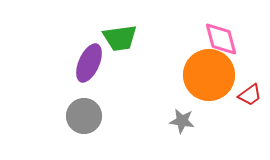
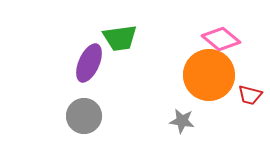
pink diamond: rotated 36 degrees counterclockwise
red trapezoid: rotated 50 degrees clockwise
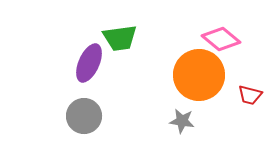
orange circle: moved 10 px left
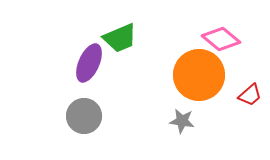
green trapezoid: rotated 15 degrees counterclockwise
red trapezoid: rotated 55 degrees counterclockwise
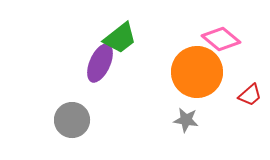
green trapezoid: rotated 15 degrees counterclockwise
purple ellipse: moved 11 px right
orange circle: moved 2 px left, 3 px up
gray circle: moved 12 px left, 4 px down
gray star: moved 4 px right, 1 px up
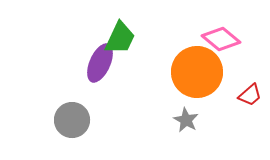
green trapezoid: rotated 27 degrees counterclockwise
gray star: rotated 20 degrees clockwise
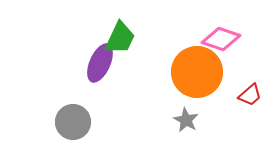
pink diamond: rotated 21 degrees counterclockwise
gray circle: moved 1 px right, 2 px down
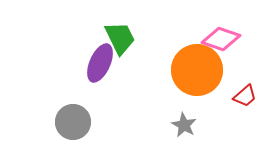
green trapezoid: rotated 51 degrees counterclockwise
orange circle: moved 2 px up
red trapezoid: moved 5 px left, 1 px down
gray star: moved 2 px left, 5 px down
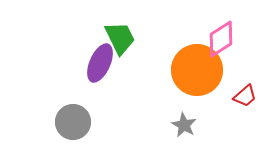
pink diamond: rotated 51 degrees counterclockwise
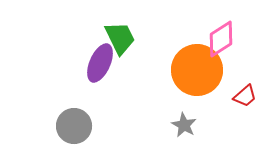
gray circle: moved 1 px right, 4 px down
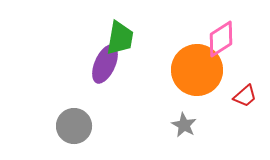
green trapezoid: rotated 36 degrees clockwise
purple ellipse: moved 5 px right, 1 px down
